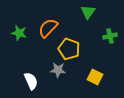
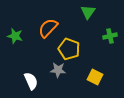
green star: moved 4 px left, 3 px down
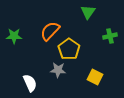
orange semicircle: moved 2 px right, 3 px down
green star: moved 1 px left; rotated 14 degrees counterclockwise
yellow pentagon: rotated 15 degrees clockwise
white semicircle: moved 1 px left, 2 px down
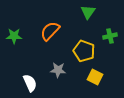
yellow pentagon: moved 15 px right, 2 px down; rotated 15 degrees counterclockwise
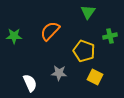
gray star: moved 1 px right, 3 px down
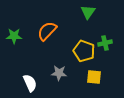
orange semicircle: moved 3 px left
green cross: moved 5 px left, 7 px down
yellow square: moved 1 px left; rotated 21 degrees counterclockwise
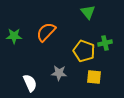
green triangle: rotated 14 degrees counterclockwise
orange semicircle: moved 1 px left, 1 px down
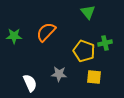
gray star: moved 1 px down
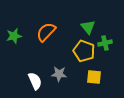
green triangle: moved 15 px down
green star: rotated 14 degrees counterclockwise
white semicircle: moved 5 px right, 2 px up
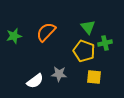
white semicircle: rotated 78 degrees clockwise
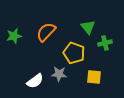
yellow pentagon: moved 10 px left, 2 px down
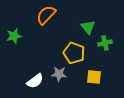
orange semicircle: moved 17 px up
